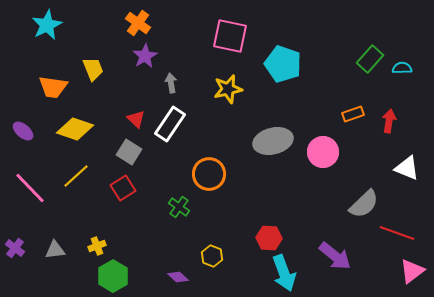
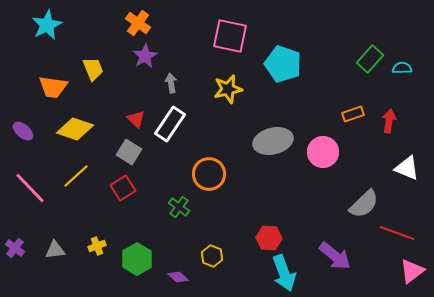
green hexagon: moved 24 px right, 17 px up
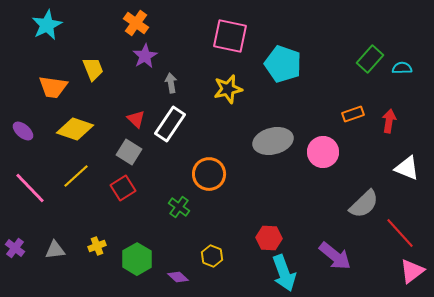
orange cross: moved 2 px left
red line: moved 3 px right; rotated 28 degrees clockwise
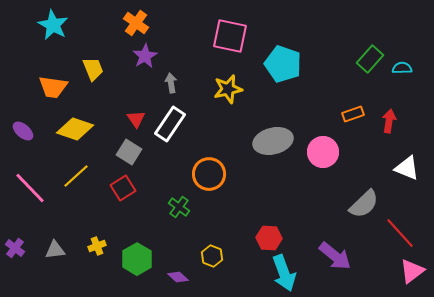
cyan star: moved 6 px right; rotated 16 degrees counterclockwise
red triangle: rotated 12 degrees clockwise
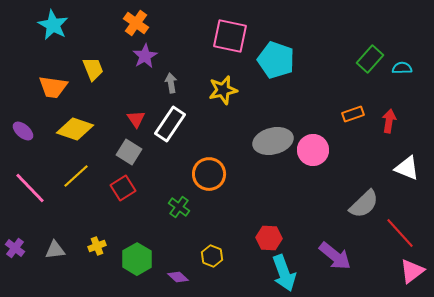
cyan pentagon: moved 7 px left, 4 px up
yellow star: moved 5 px left, 1 px down
pink circle: moved 10 px left, 2 px up
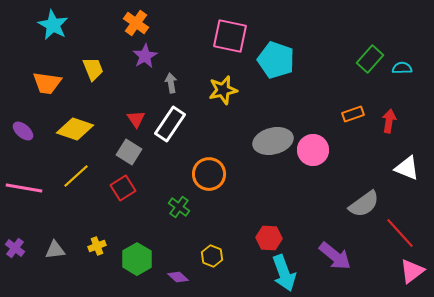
orange trapezoid: moved 6 px left, 4 px up
pink line: moved 6 px left; rotated 36 degrees counterclockwise
gray semicircle: rotated 8 degrees clockwise
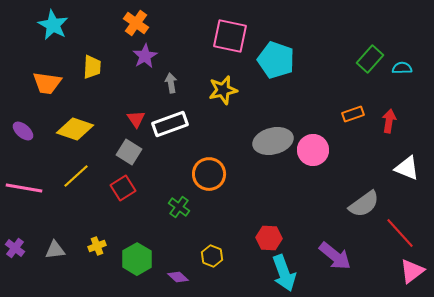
yellow trapezoid: moved 1 px left, 2 px up; rotated 25 degrees clockwise
white rectangle: rotated 36 degrees clockwise
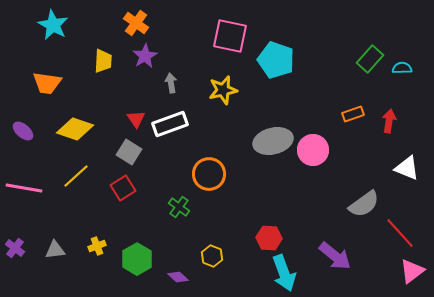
yellow trapezoid: moved 11 px right, 6 px up
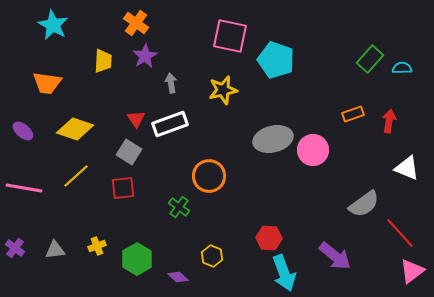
gray ellipse: moved 2 px up
orange circle: moved 2 px down
red square: rotated 25 degrees clockwise
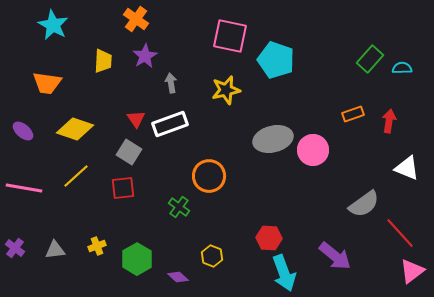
orange cross: moved 4 px up
yellow star: moved 3 px right
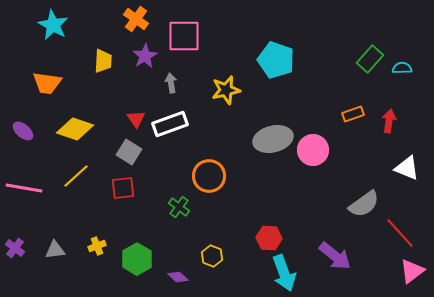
pink square: moved 46 px left; rotated 12 degrees counterclockwise
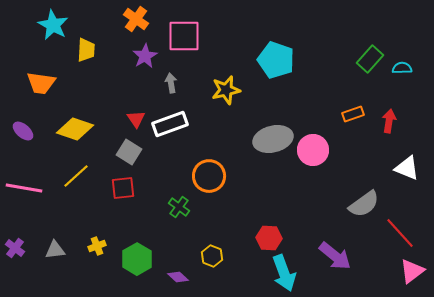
yellow trapezoid: moved 17 px left, 11 px up
orange trapezoid: moved 6 px left
